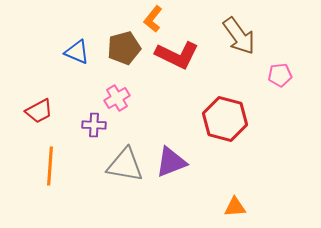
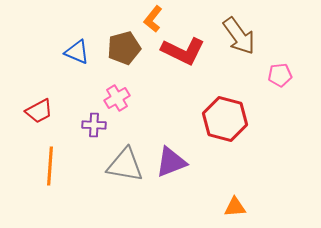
red L-shape: moved 6 px right, 4 px up
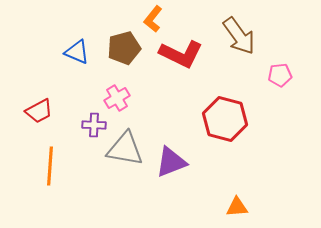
red L-shape: moved 2 px left, 3 px down
gray triangle: moved 16 px up
orange triangle: moved 2 px right
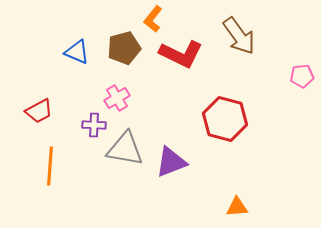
pink pentagon: moved 22 px right, 1 px down
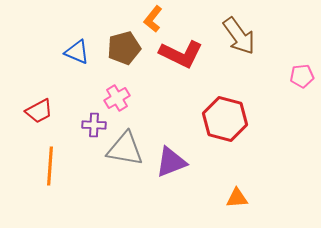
orange triangle: moved 9 px up
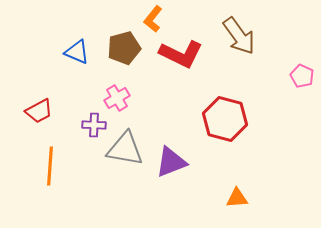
pink pentagon: rotated 30 degrees clockwise
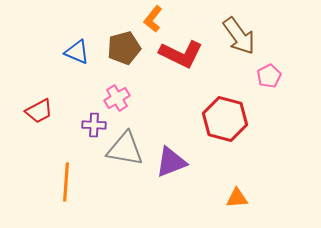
pink pentagon: moved 33 px left; rotated 20 degrees clockwise
orange line: moved 16 px right, 16 px down
